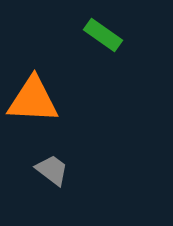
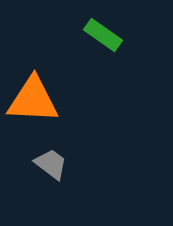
gray trapezoid: moved 1 px left, 6 px up
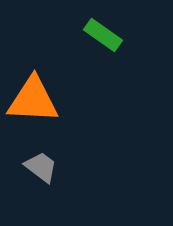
gray trapezoid: moved 10 px left, 3 px down
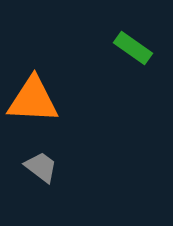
green rectangle: moved 30 px right, 13 px down
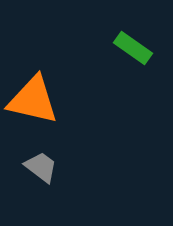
orange triangle: rotated 10 degrees clockwise
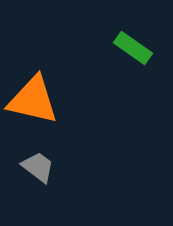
gray trapezoid: moved 3 px left
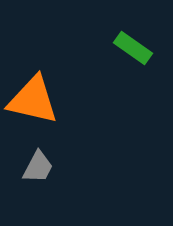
gray trapezoid: rotated 81 degrees clockwise
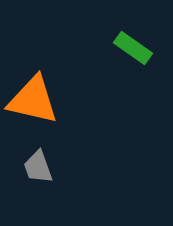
gray trapezoid: rotated 132 degrees clockwise
